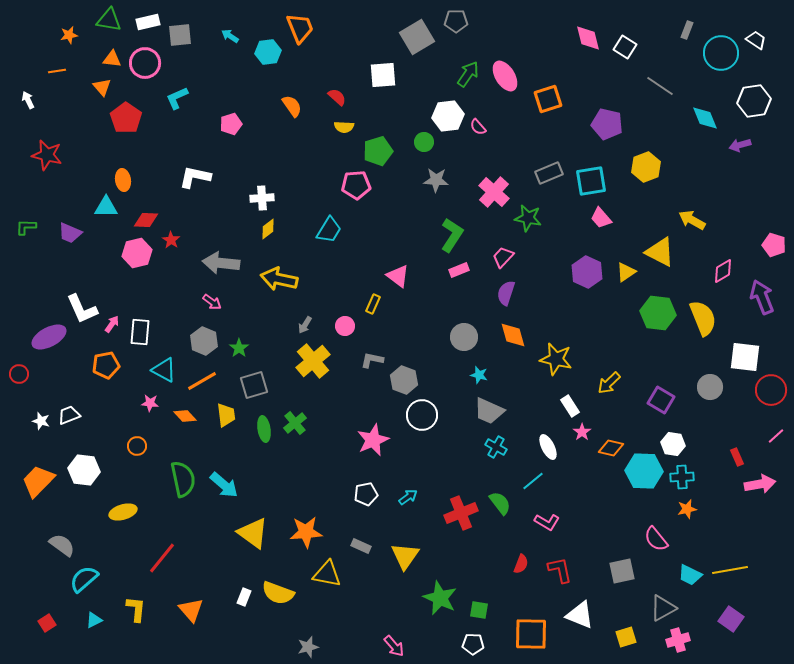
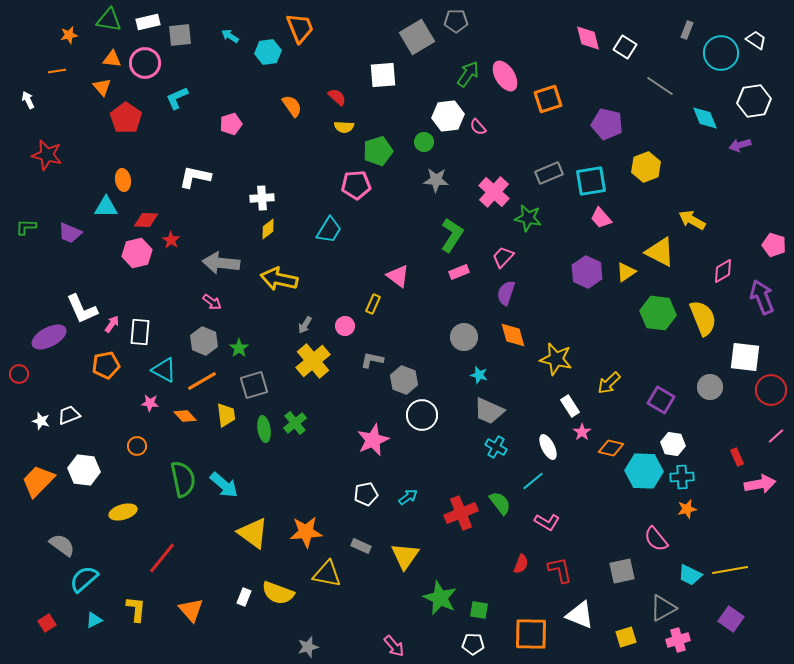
pink rectangle at (459, 270): moved 2 px down
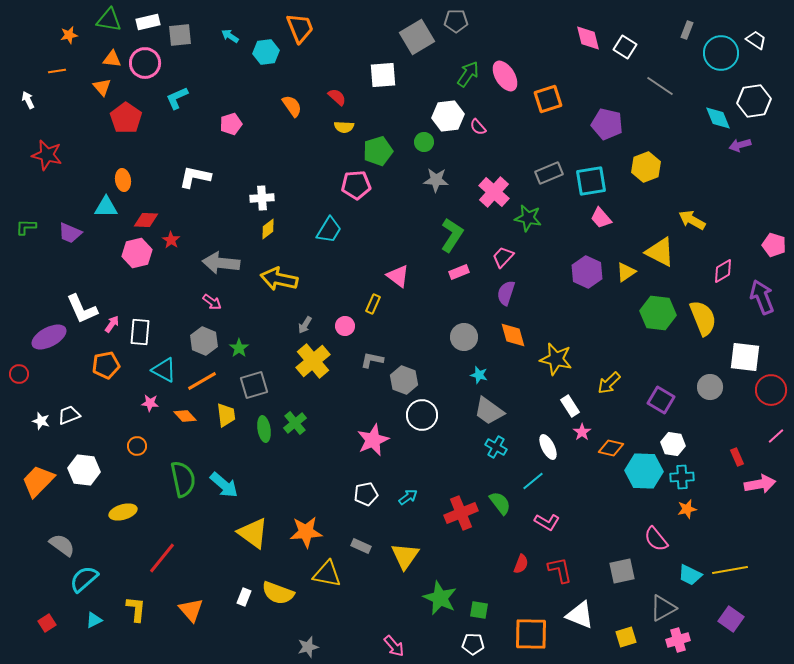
cyan hexagon at (268, 52): moved 2 px left
cyan diamond at (705, 118): moved 13 px right
gray trapezoid at (489, 411): rotated 12 degrees clockwise
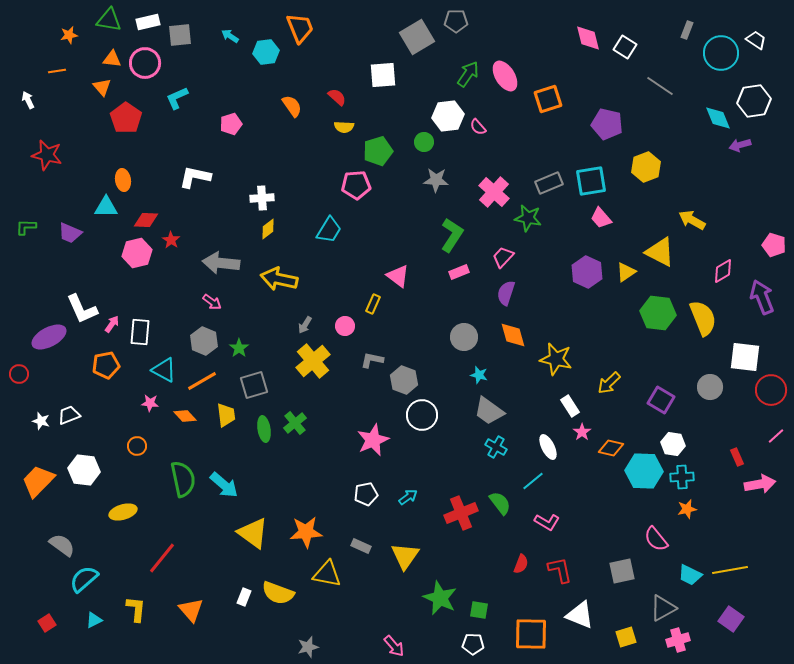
gray rectangle at (549, 173): moved 10 px down
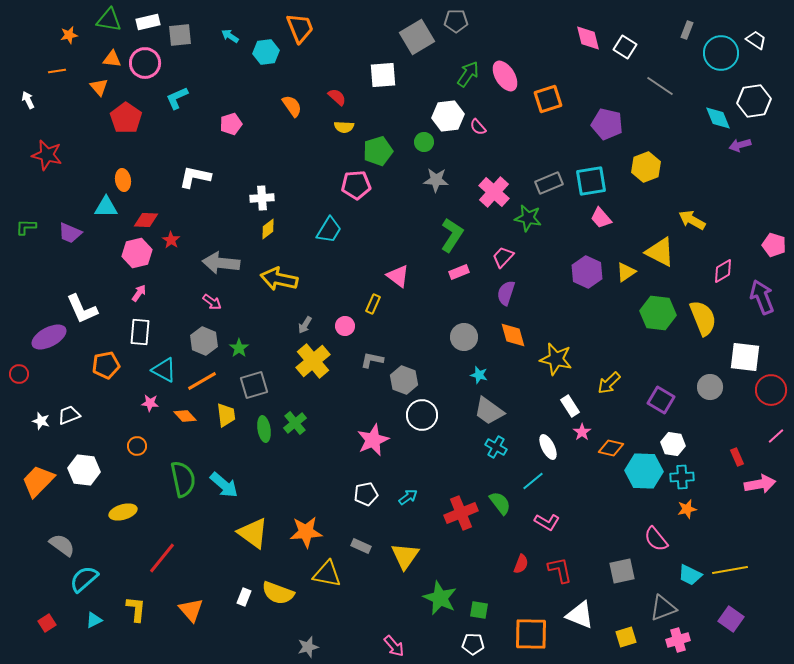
orange triangle at (102, 87): moved 3 px left
pink arrow at (112, 324): moved 27 px right, 31 px up
gray triangle at (663, 608): rotated 8 degrees clockwise
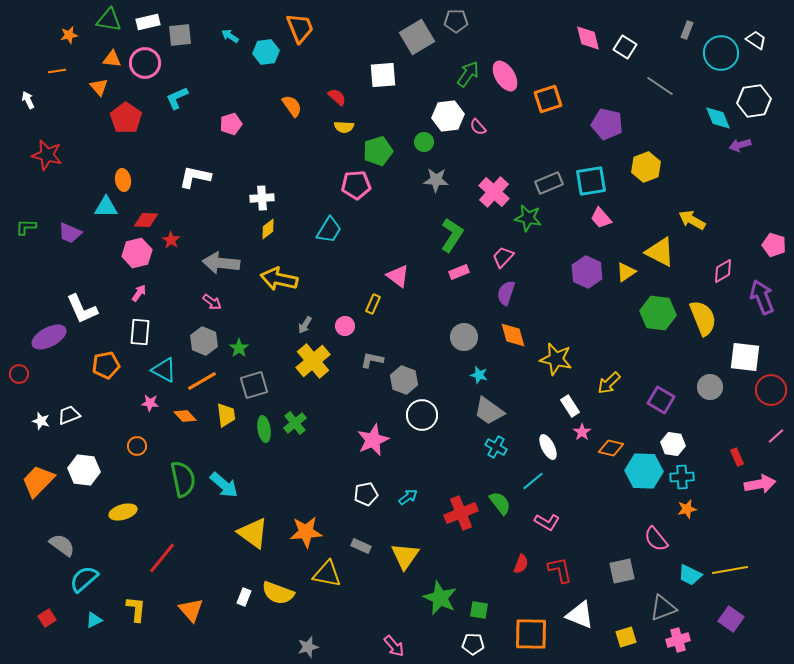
red square at (47, 623): moved 5 px up
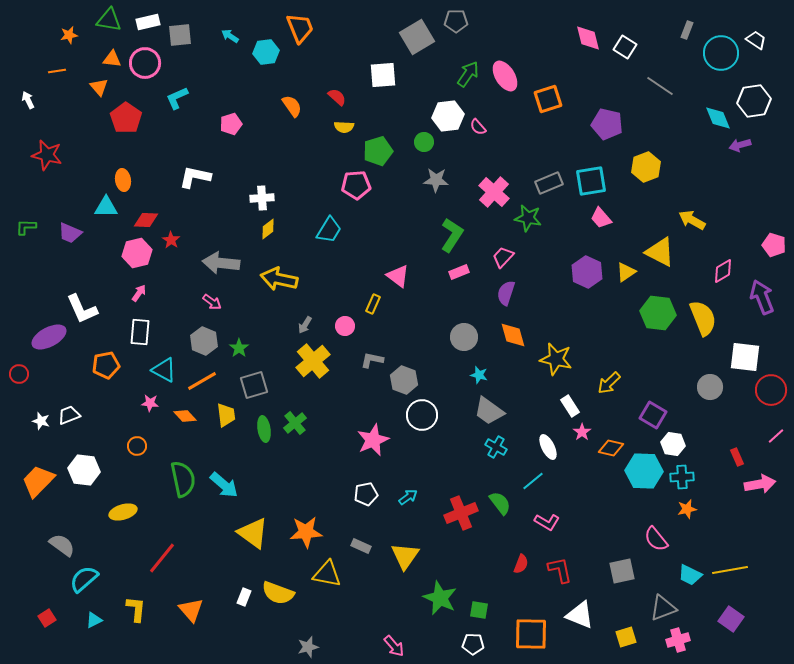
purple square at (661, 400): moved 8 px left, 15 px down
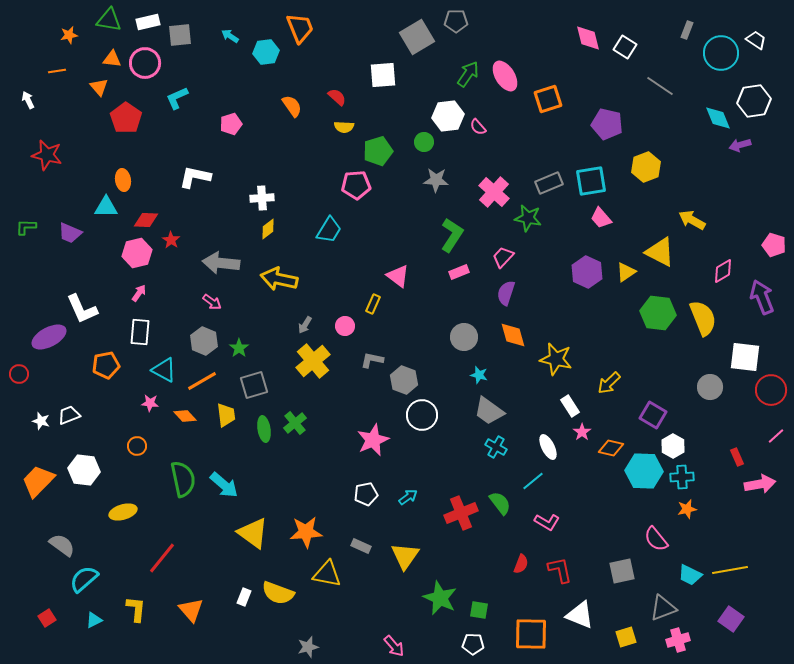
white hexagon at (673, 444): moved 2 px down; rotated 20 degrees clockwise
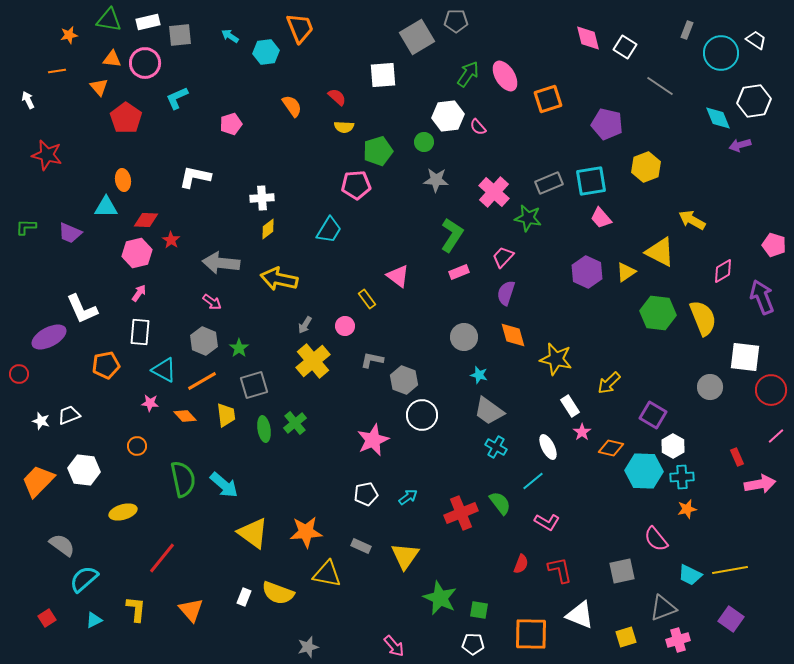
yellow rectangle at (373, 304): moved 6 px left, 5 px up; rotated 60 degrees counterclockwise
